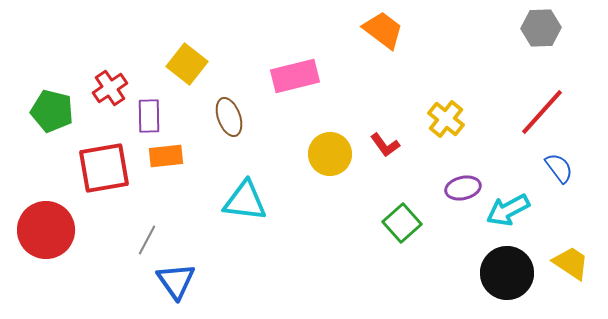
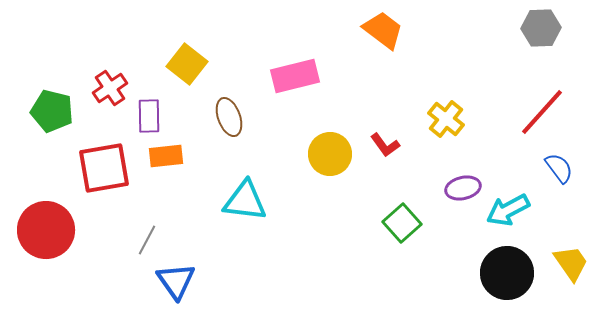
yellow trapezoid: rotated 21 degrees clockwise
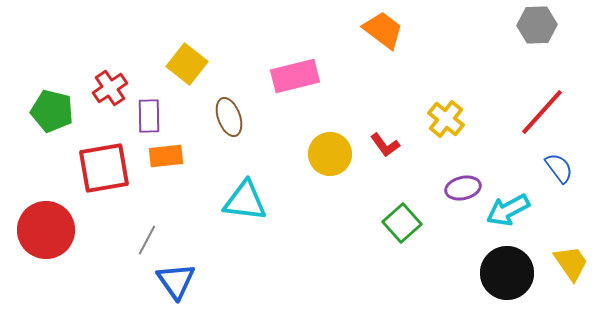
gray hexagon: moved 4 px left, 3 px up
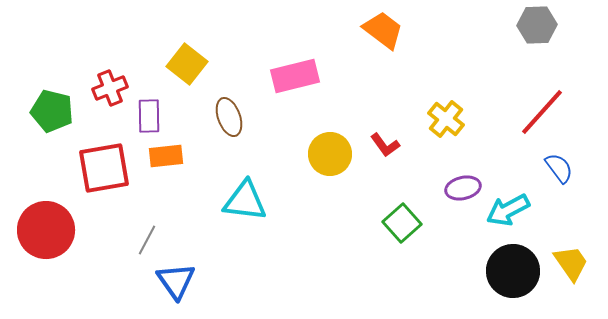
red cross: rotated 12 degrees clockwise
black circle: moved 6 px right, 2 px up
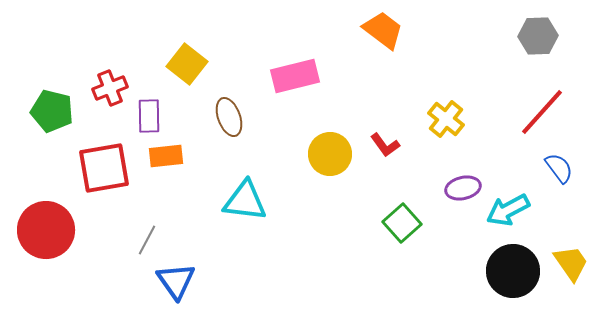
gray hexagon: moved 1 px right, 11 px down
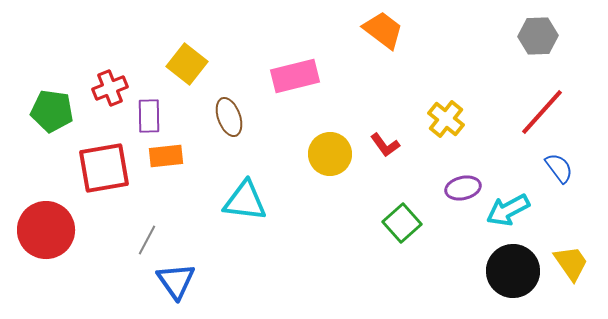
green pentagon: rotated 6 degrees counterclockwise
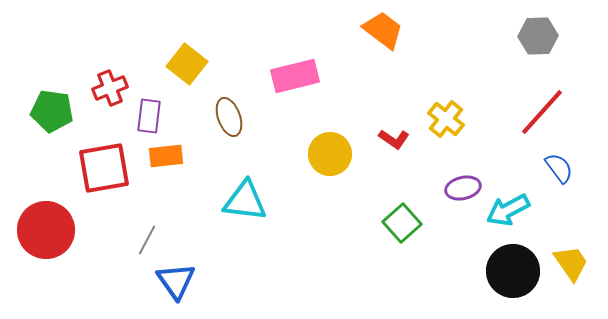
purple rectangle: rotated 8 degrees clockwise
red L-shape: moved 9 px right, 6 px up; rotated 20 degrees counterclockwise
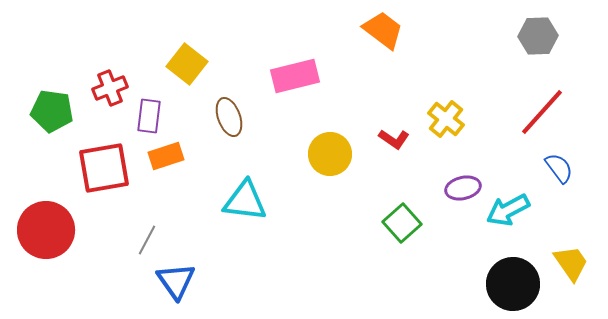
orange rectangle: rotated 12 degrees counterclockwise
black circle: moved 13 px down
